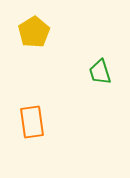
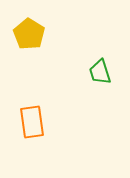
yellow pentagon: moved 5 px left, 2 px down; rotated 8 degrees counterclockwise
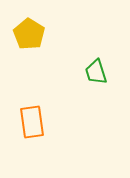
green trapezoid: moved 4 px left
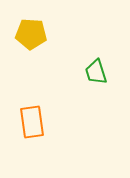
yellow pentagon: moved 2 px right; rotated 28 degrees counterclockwise
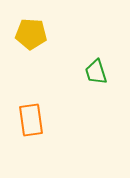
orange rectangle: moved 1 px left, 2 px up
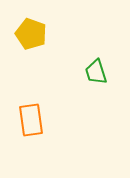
yellow pentagon: rotated 16 degrees clockwise
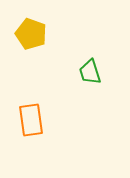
green trapezoid: moved 6 px left
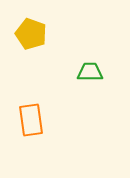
green trapezoid: rotated 108 degrees clockwise
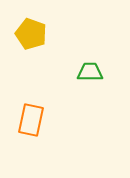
orange rectangle: rotated 20 degrees clockwise
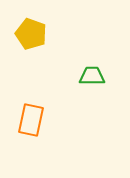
green trapezoid: moved 2 px right, 4 px down
